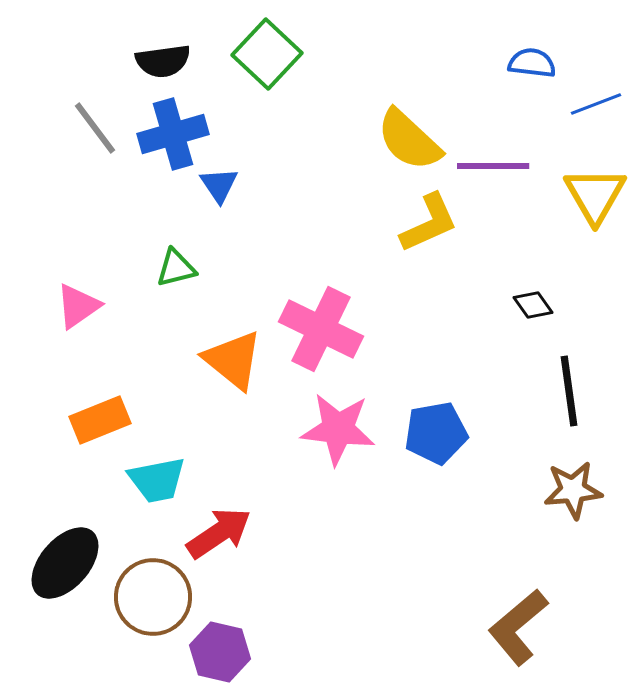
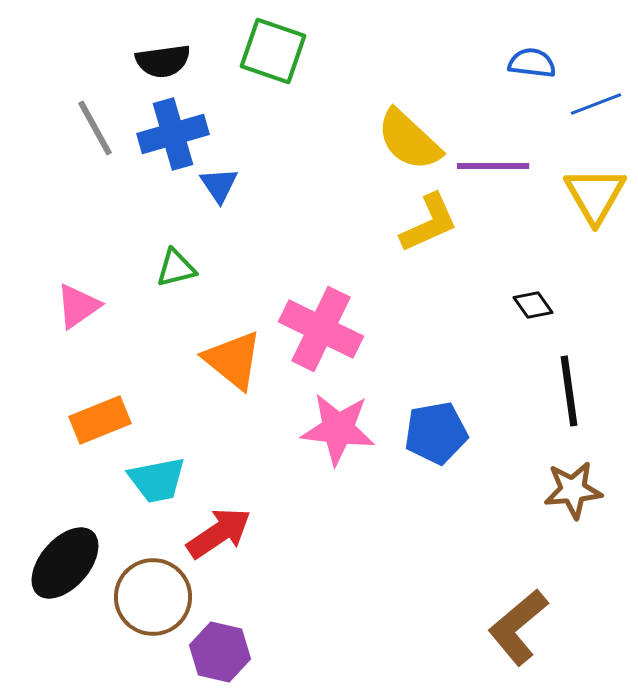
green square: moved 6 px right, 3 px up; rotated 24 degrees counterclockwise
gray line: rotated 8 degrees clockwise
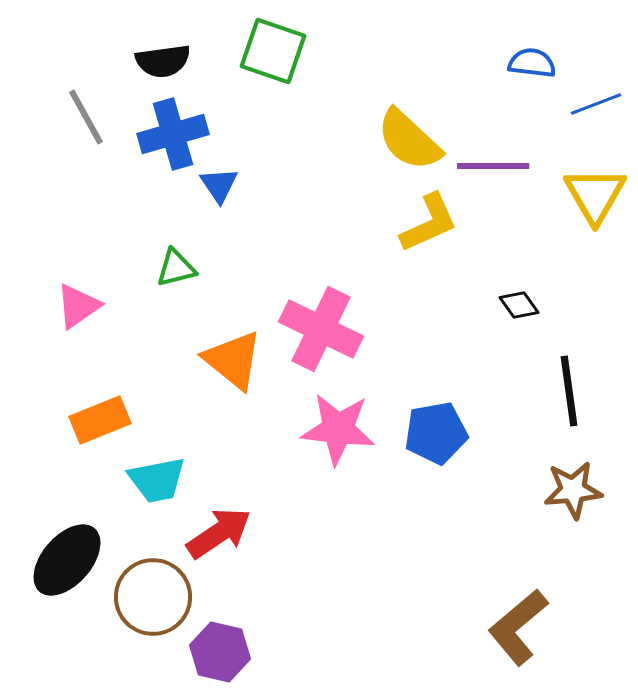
gray line: moved 9 px left, 11 px up
black diamond: moved 14 px left
black ellipse: moved 2 px right, 3 px up
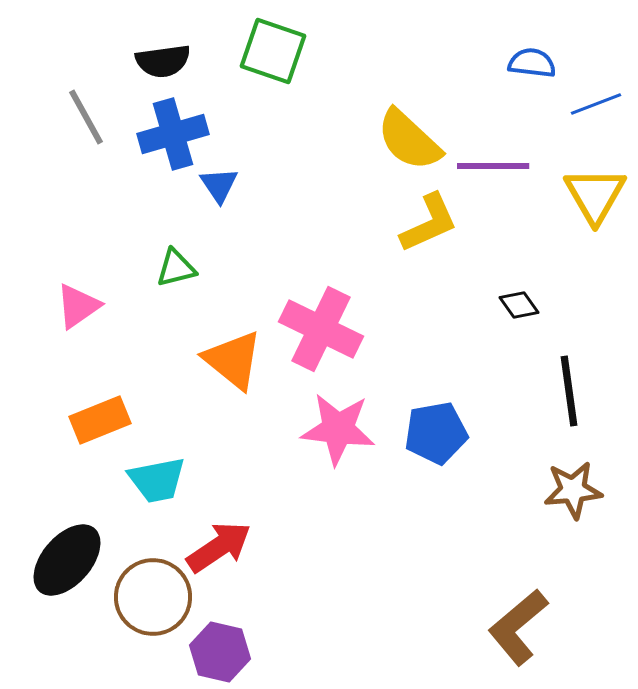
red arrow: moved 14 px down
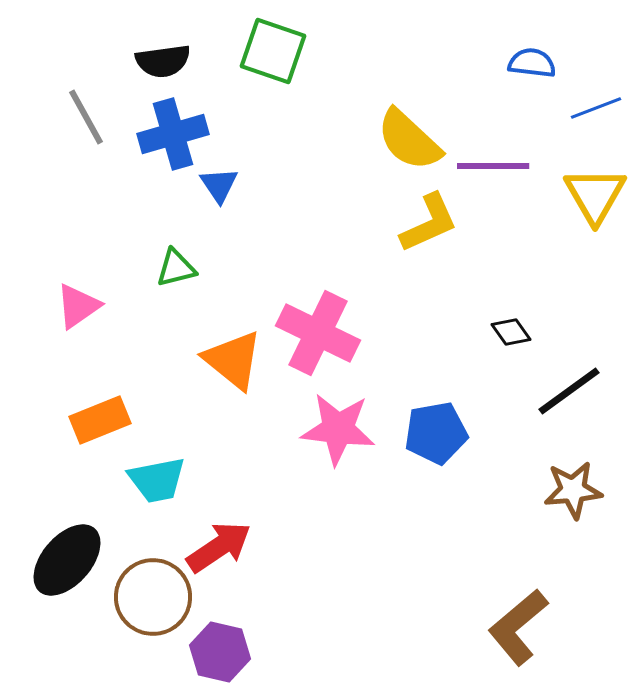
blue line: moved 4 px down
black diamond: moved 8 px left, 27 px down
pink cross: moved 3 px left, 4 px down
black line: rotated 62 degrees clockwise
